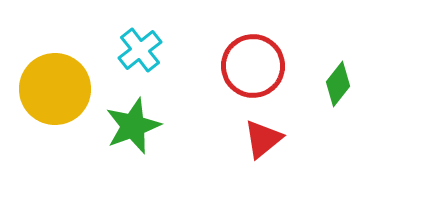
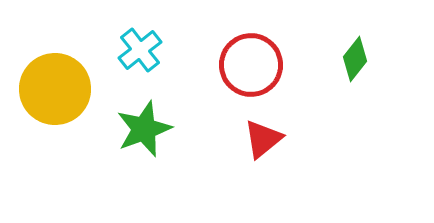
red circle: moved 2 px left, 1 px up
green diamond: moved 17 px right, 25 px up
green star: moved 11 px right, 3 px down
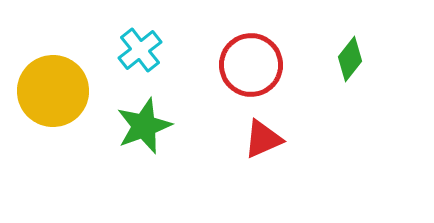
green diamond: moved 5 px left
yellow circle: moved 2 px left, 2 px down
green star: moved 3 px up
red triangle: rotated 15 degrees clockwise
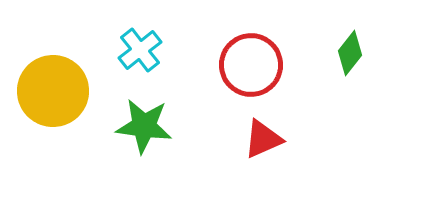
green diamond: moved 6 px up
green star: rotated 28 degrees clockwise
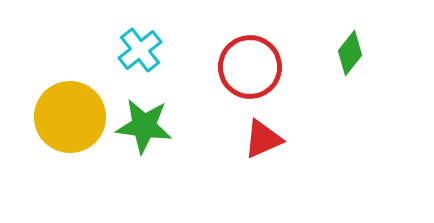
red circle: moved 1 px left, 2 px down
yellow circle: moved 17 px right, 26 px down
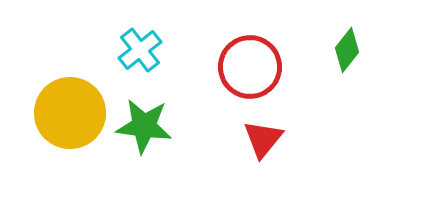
green diamond: moved 3 px left, 3 px up
yellow circle: moved 4 px up
red triangle: rotated 27 degrees counterclockwise
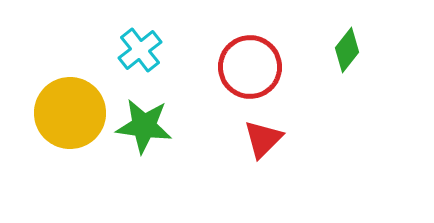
red triangle: rotated 6 degrees clockwise
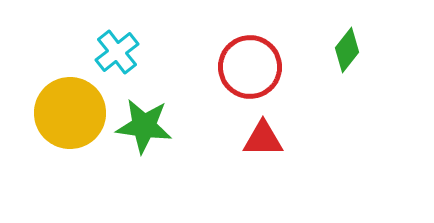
cyan cross: moved 23 px left, 2 px down
red triangle: rotated 45 degrees clockwise
